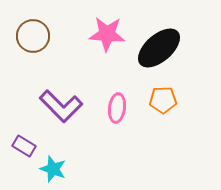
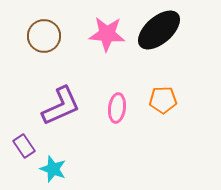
brown circle: moved 11 px right
black ellipse: moved 18 px up
purple L-shape: rotated 69 degrees counterclockwise
purple rectangle: rotated 25 degrees clockwise
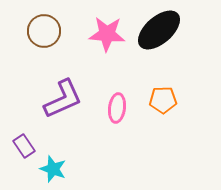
brown circle: moved 5 px up
purple L-shape: moved 2 px right, 7 px up
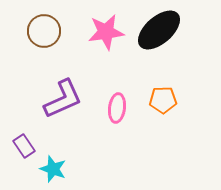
pink star: moved 1 px left, 2 px up; rotated 12 degrees counterclockwise
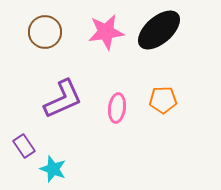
brown circle: moved 1 px right, 1 px down
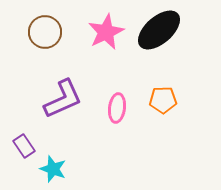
pink star: rotated 18 degrees counterclockwise
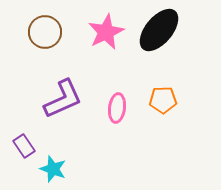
black ellipse: rotated 9 degrees counterclockwise
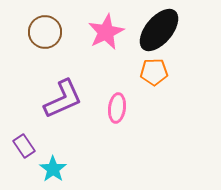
orange pentagon: moved 9 px left, 28 px up
cyan star: rotated 16 degrees clockwise
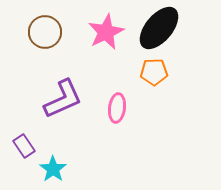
black ellipse: moved 2 px up
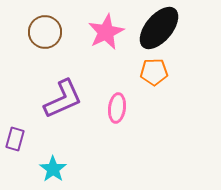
purple rectangle: moved 9 px left, 7 px up; rotated 50 degrees clockwise
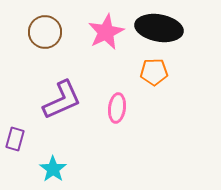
black ellipse: rotated 60 degrees clockwise
purple L-shape: moved 1 px left, 1 px down
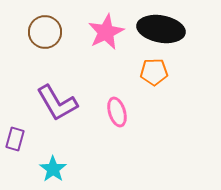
black ellipse: moved 2 px right, 1 px down
purple L-shape: moved 5 px left, 3 px down; rotated 84 degrees clockwise
pink ellipse: moved 4 px down; rotated 24 degrees counterclockwise
